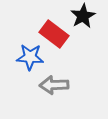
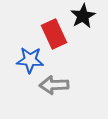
red rectangle: rotated 28 degrees clockwise
blue star: moved 3 px down
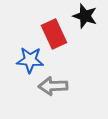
black star: moved 2 px right; rotated 25 degrees counterclockwise
gray arrow: moved 1 px left, 1 px down
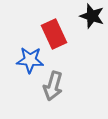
black star: moved 7 px right
gray arrow: rotated 72 degrees counterclockwise
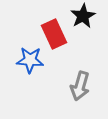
black star: moved 9 px left; rotated 25 degrees clockwise
gray arrow: moved 27 px right
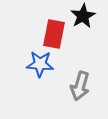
red rectangle: rotated 36 degrees clockwise
blue star: moved 10 px right, 4 px down
